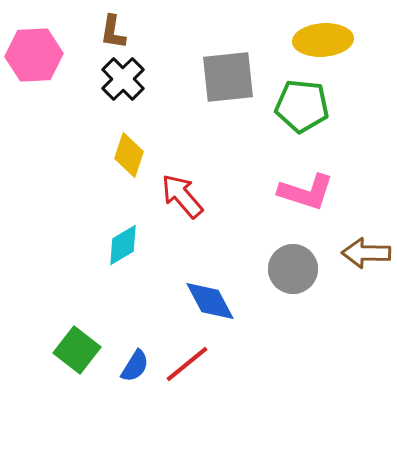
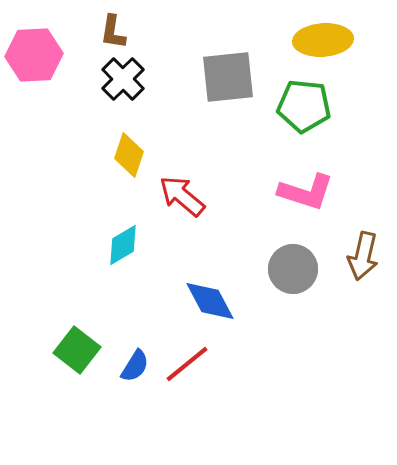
green pentagon: moved 2 px right
red arrow: rotated 9 degrees counterclockwise
brown arrow: moved 3 px left, 3 px down; rotated 78 degrees counterclockwise
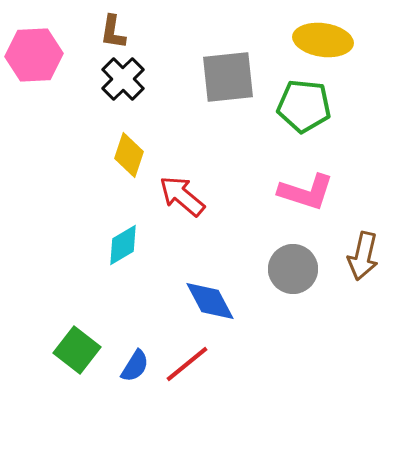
yellow ellipse: rotated 12 degrees clockwise
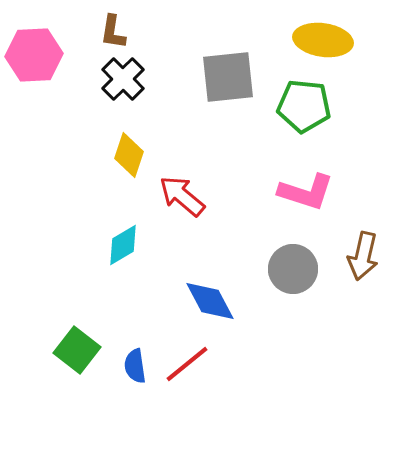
blue semicircle: rotated 140 degrees clockwise
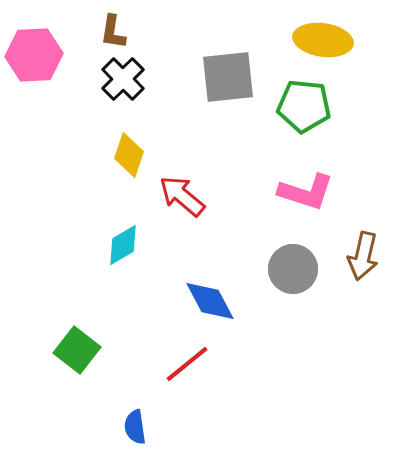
blue semicircle: moved 61 px down
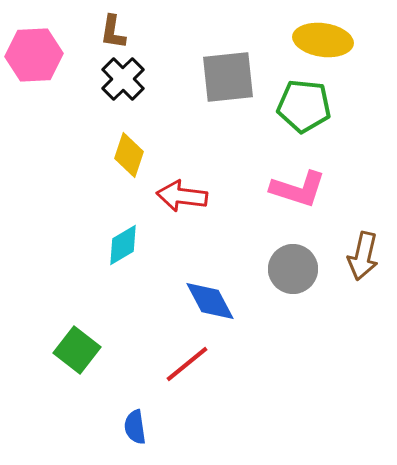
pink L-shape: moved 8 px left, 3 px up
red arrow: rotated 33 degrees counterclockwise
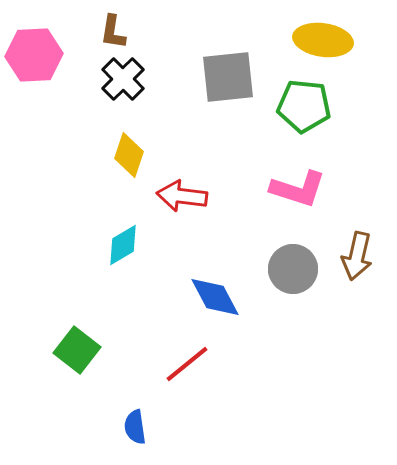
brown arrow: moved 6 px left
blue diamond: moved 5 px right, 4 px up
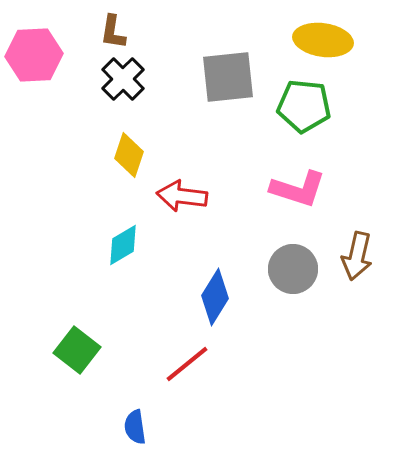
blue diamond: rotated 60 degrees clockwise
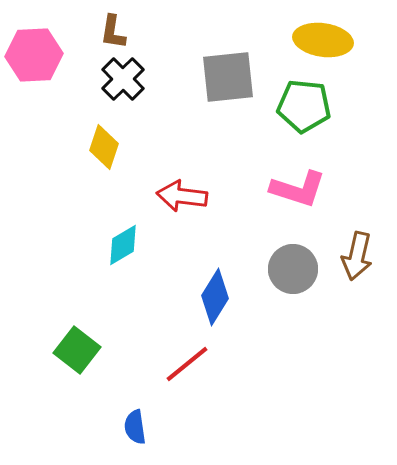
yellow diamond: moved 25 px left, 8 px up
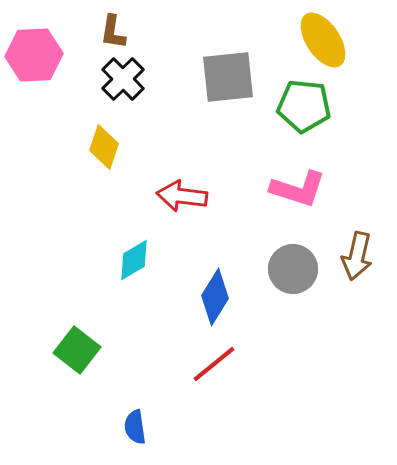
yellow ellipse: rotated 48 degrees clockwise
cyan diamond: moved 11 px right, 15 px down
red line: moved 27 px right
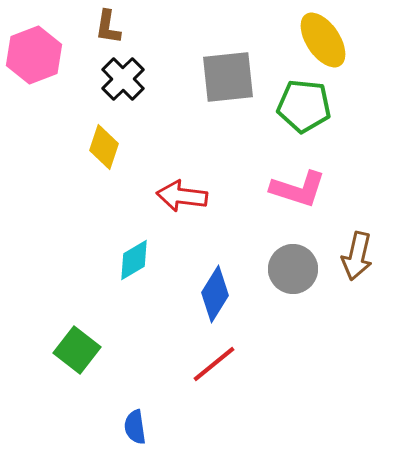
brown L-shape: moved 5 px left, 5 px up
pink hexagon: rotated 18 degrees counterclockwise
blue diamond: moved 3 px up
